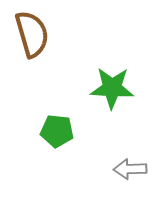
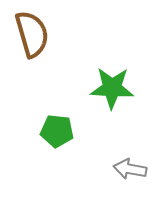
gray arrow: rotated 12 degrees clockwise
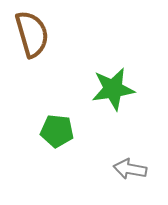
green star: moved 1 px right, 1 px down; rotated 12 degrees counterclockwise
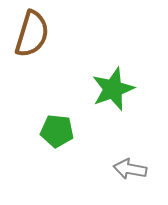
brown semicircle: rotated 33 degrees clockwise
green star: rotated 12 degrees counterclockwise
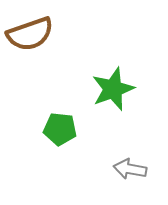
brown semicircle: moved 2 px left; rotated 54 degrees clockwise
green pentagon: moved 3 px right, 2 px up
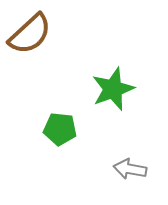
brown semicircle: rotated 24 degrees counterclockwise
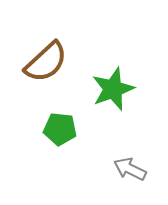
brown semicircle: moved 16 px right, 28 px down
gray arrow: rotated 16 degrees clockwise
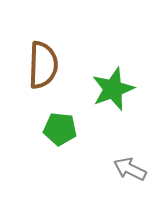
brown semicircle: moved 3 px left, 3 px down; rotated 45 degrees counterclockwise
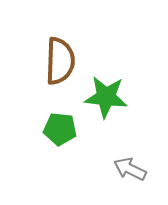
brown semicircle: moved 17 px right, 4 px up
green star: moved 7 px left, 8 px down; rotated 27 degrees clockwise
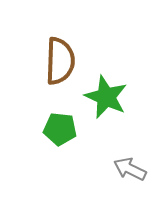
green star: rotated 18 degrees clockwise
